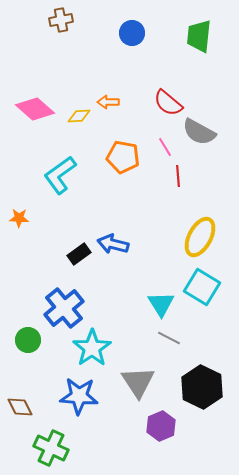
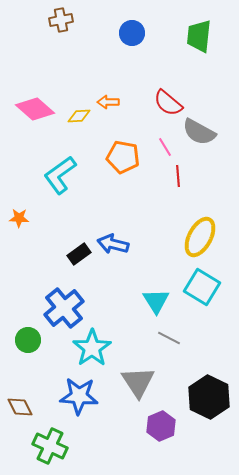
cyan triangle: moved 5 px left, 3 px up
black hexagon: moved 7 px right, 10 px down
green cross: moved 1 px left, 2 px up
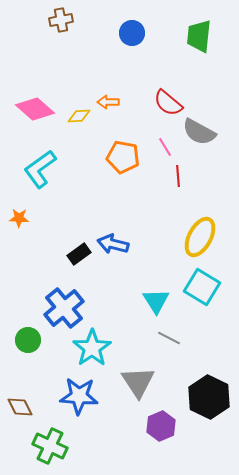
cyan L-shape: moved 20 px left, 6 px up
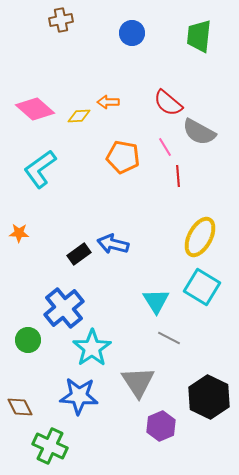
orange star: moved 15 px down
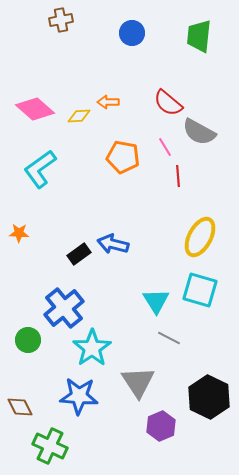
cyan square: moved 2 px left, 3 px down; rotated 15 degrees counterclockwise
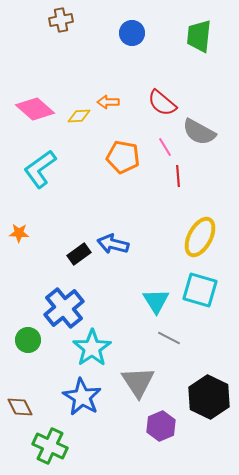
red semicircle: moved 6 px left
blue star: moved 3 px right, 1 px down; rotated 27 degrees clockwise
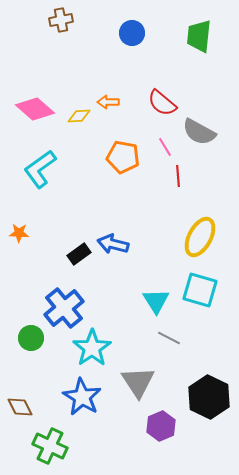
green circle: moved 3 px right, 2 px up
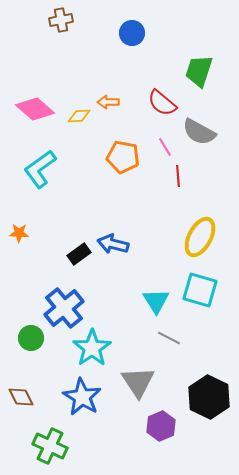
green trapezoid: moved 35 px down; rotated 12 degrees clockwise
brown diamond: moved 1 px right, 10 px up
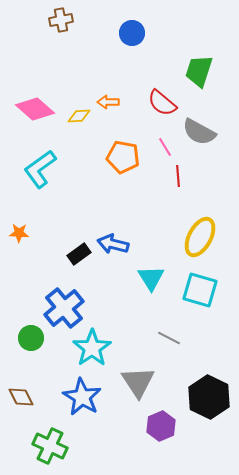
cyan triangle: moved 5 px left, 23 px up
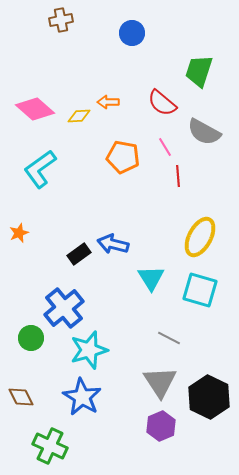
gray semicircle: moved 5 px right
orange star: rotated 24 degrees counterclockwise
cyan star: moved 3 px left, 2 px down; rotated 18 degrees clockwise
gray triangle: moved 22 px right
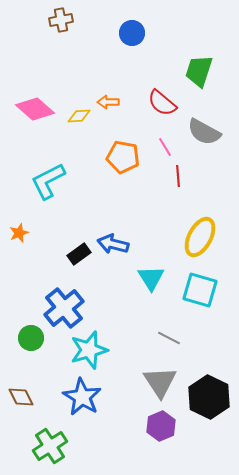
cyan L-shape: moved 8 px right, 12 px down; rotated 9 degrees clockwise
green cross: rotated 32 degrees clockwise
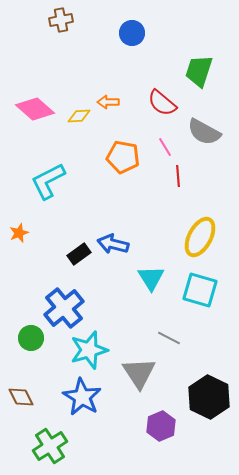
gray triangle: moved 21 px left, 9 px up
